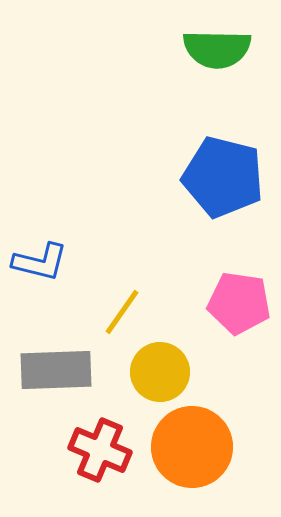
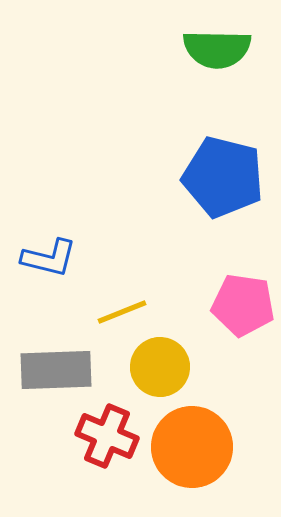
blue L-shape: moved 9 px right, 4 px up
pink pentagon: moved 4 px right, 2 px down
yellow line: rotated 33 degrees clockwise
yellow circle: moved 5 px up
red cross: moved 7 px right, 14 px up
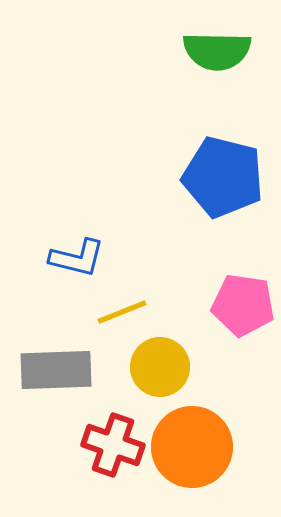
green semicircle: moved 2 px down
blue L-shape: moved 28 px right
red cross: moved 6 px right, 9 px down; rotated 4 degrees counterclockwise
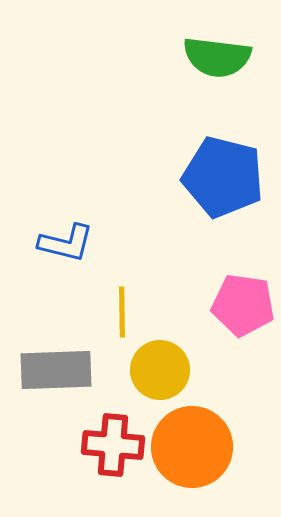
green semicircle: moved 6 px down; rotated 6 degrees clockwise
blue L-shape: moved 11 px left, 15 px up
yellow line: rotated 69 degrees counterclockwise
yellow circle: moved 3 px down
red cross: rotated 14 degrees counterclockwise
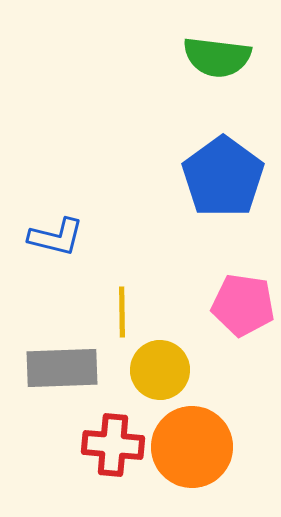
blue pentagon: rotated 22 degrees clockwise
blue L-shape: moved 10 px left, 6 px up
gray rectangle: moved 6 px right, 2 px up
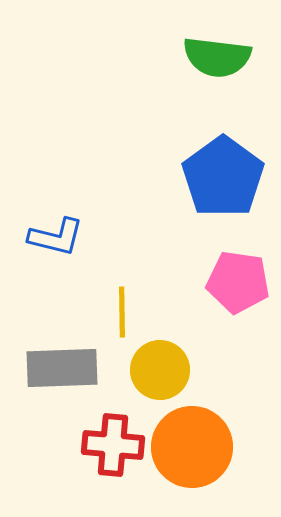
pink pentagon: moved 5 px left, 23 px up
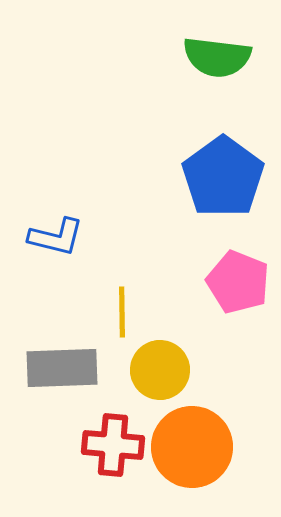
pink pentagon: rotated 14 degrees clockwise
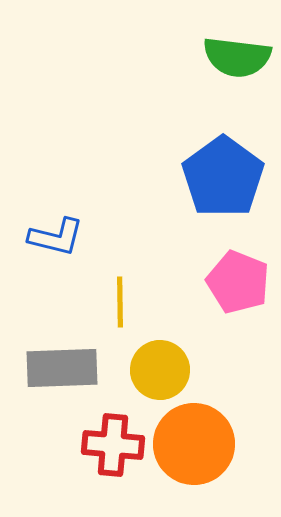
green semicircle: moved 20 px right
yellow line: moved 2 px left, 10 px up
orange circle: moved 2 px right, 3 px up
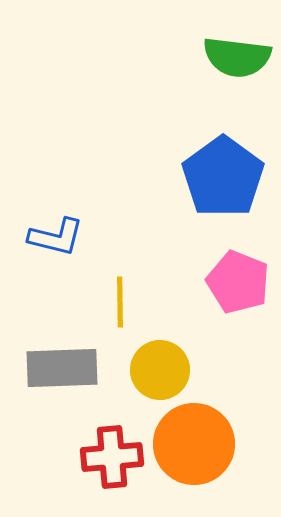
red cross: moved 1 px left, 12 px down; rotated 10 degrees counterclockwise
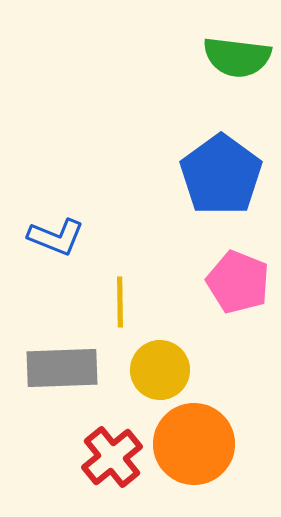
blue pentagon: moved 2 px left, 2 px up
blue L-shape: rotated 8 degrees clockwise
red cross: rotated 34 degrees counterclockwise
